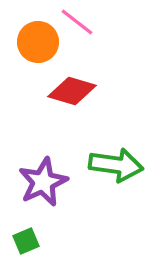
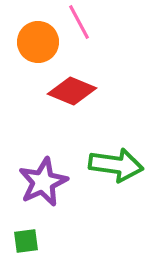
pink line: moved 2 px right; rotated 24 degrees clockwise
red diamond: rotated 6 degrees clockwise
green square: rotated 16 degrees clockwise
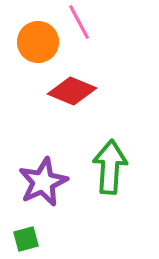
green arrow: moved 6 px left, 2 px down; rotated 94 degrees counterclockwise
green square: moved 2 px up; rotated 8 degrees counterclockwise
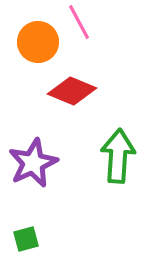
green arrow: moved 8 px right, 11 px up
purple star: moved 10 px left, 19 px up
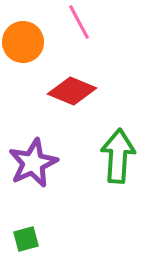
orange circle: moved 15 px left
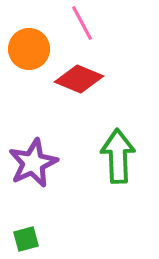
pink line: moved 3 px right, 1 px down
orange circle: moved 6 px right, 7 px down
red diamond: moved 7 px right, 12 px up
green arrow: rotated 6 degrees counterclockwise
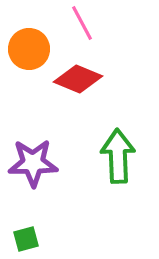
red diamond: moved 1 px left
purple star: rotated 24 degrees clockwise
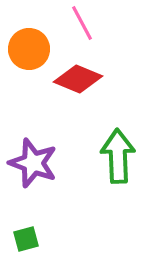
purple star: rotated 21 degrees clockwise
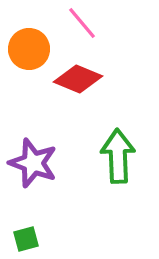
pink line: rotated 12 degrees counterclockwise
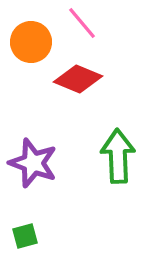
orange circle: moved 2 px right, 7 px up
green square: moved 1 px left, 3 px up
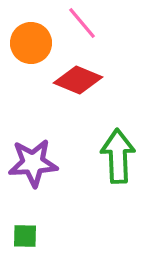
orange circle: moved 1 px down
red diamond: moved 1 px down
purple star: rotated 24 degrees counterclockwise
green square: rotated 16 degrees clockwise
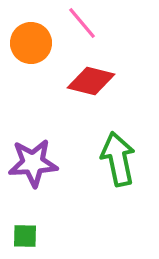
red diamond: moved 13 px right, 1 px down; rotated 9 degrees counterclockwise
green arrow: moved 3 px down; rotated 10 degrees counterclockwise
